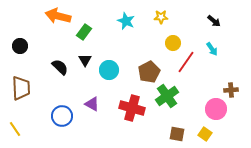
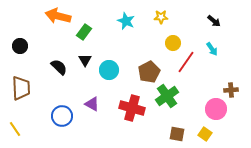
black semicircle: moved 1 px left
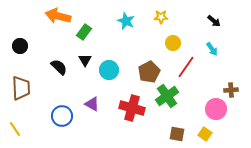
red line: moved 5 px down
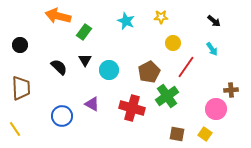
black circle: moved 1 px up
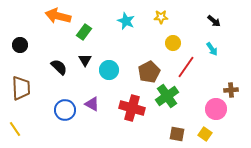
blue circle: moved 3 px right, 6 px up
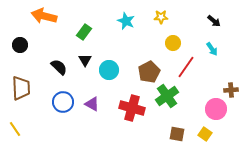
orange arrow: moved 14 px left
blue circle: moved 2 px left, 8 px up
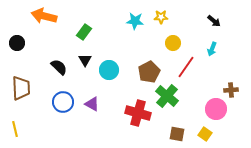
cyan star: moved 9 px right; rotated 18 degrees counterclockwise
black circle: moved 3 px left, 2 px up
cyan arrow: rotated 56 degrees clockwise
green cross: rotated 15 degrees counterclockwise
red cross: moved 6 px right, 5 px down
yellow line: rotated 21 degrees clockwise
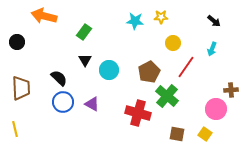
black circle: moved 1 px up
black semicircle: moved 11 px down
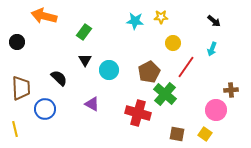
green cross: moved 2 px left, 2 px up
blue circle: moved 18 px left, 7 px down
pink circle: moved 1 px down
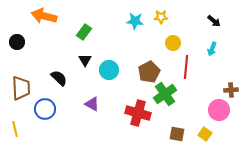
red line: rotated 30 degrees counterclockwise
green cross: rotated 15 degrees clockwise
pink circle: moved 3 px right
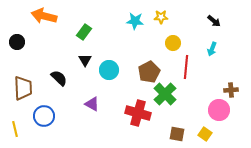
brown trapezoid: moved 2 px right
green cross: rotated 10 degrees counterclockwise
blue circle: moved 1 px left, 7 px down
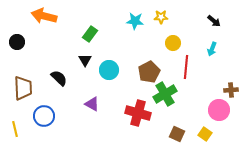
green rectangle: moved 6 px right, 2 px down
green cross: rotated 15 degrees clockwise
brown square: rotated 14 degrees clockwise
